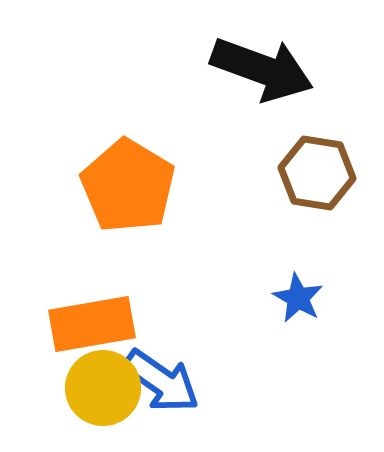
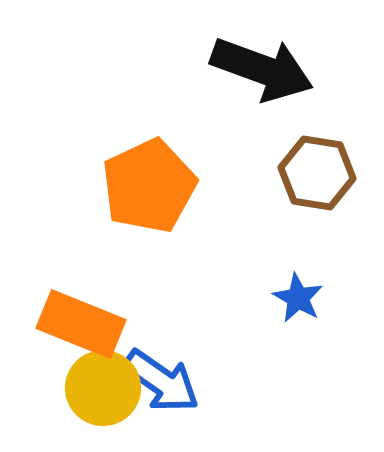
orange pentagon: moved 21 px right; rotated 16 degrees clockwise
orange rectangle: moved 11 px left; rotated 32 degrees clockwise
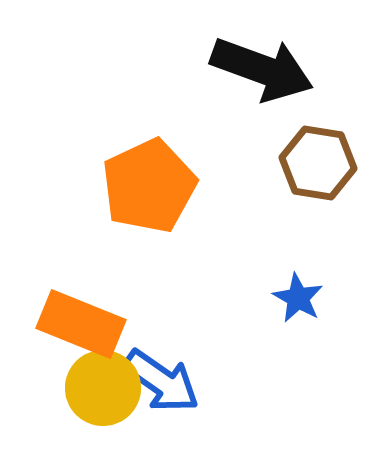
brown hexagon: moved 1 px right, 10 px up
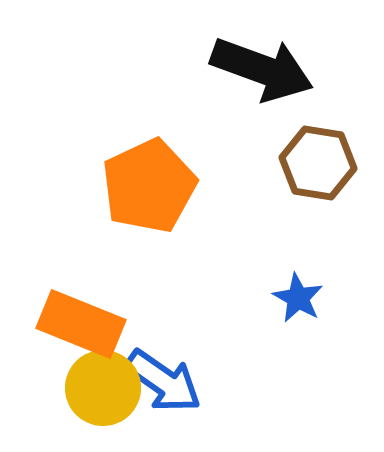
blue arrow: moved 2 px right
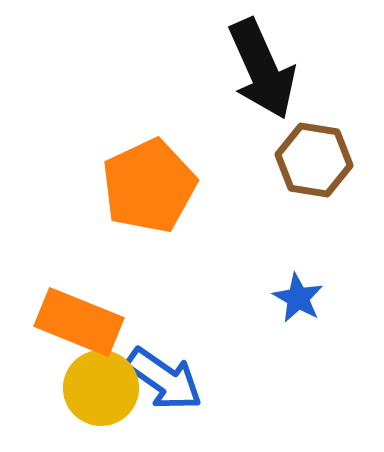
black arrow: rotated 46 degrees clockwise
brown hexagon: moved 4 px left, 3 px up
orange rectangle: moved 2 px left, 2 px up
blue arrow: moved 1 px right, 2 px up
yellow circle: moved 2 px left
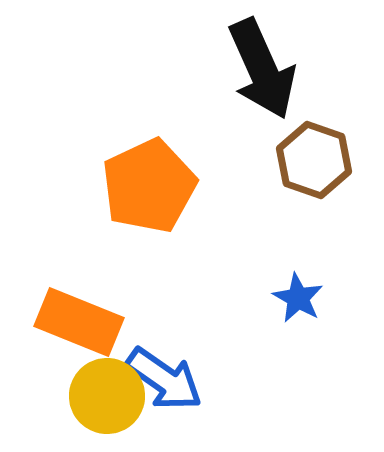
brown hexagon: rotated 10 degrees clockwise
yellow circle: moved 6 px right, 8 px down
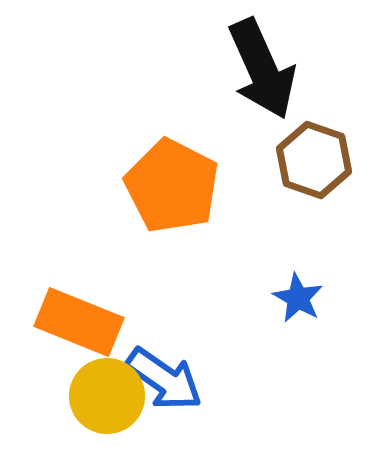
orange pentagon: moved 23 px right; rotated 20 degrees counterclockwise
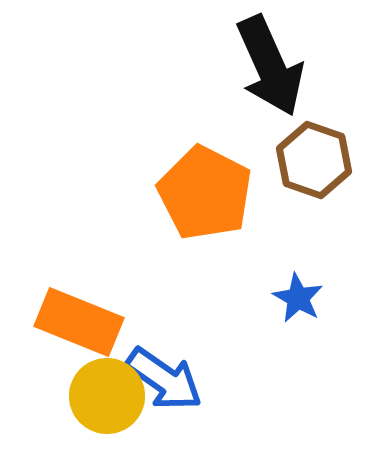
black arrow: moved 8 px right, 3 px up
orange pentagon: moved 33 px right, 7 px down
